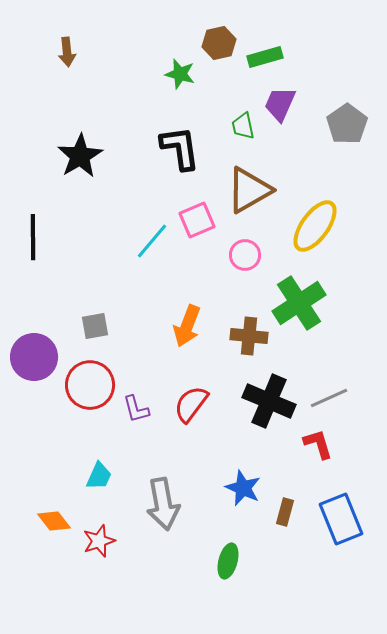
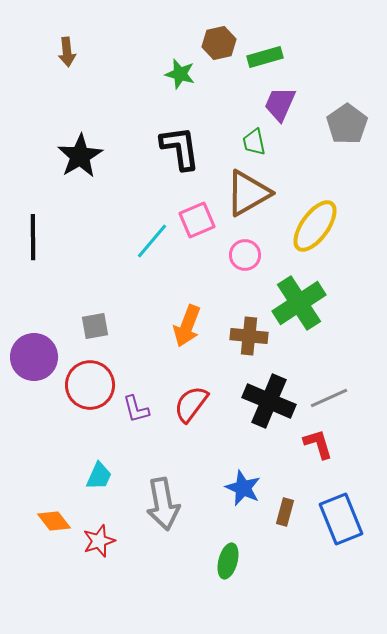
green trapezoid: moved 11 px right, 16 px down
brown triangle: moved 1 px left, 3 px down
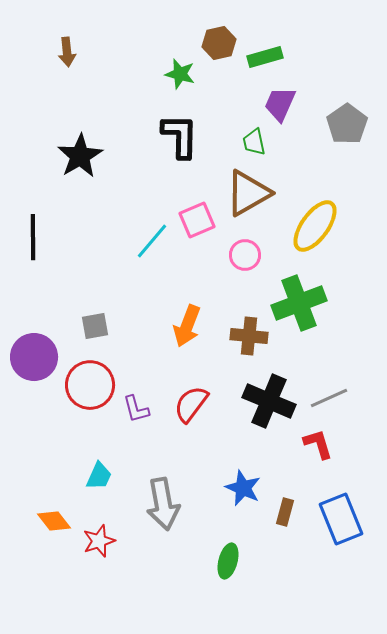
black L-shape: moved 12 px up; rotated 9 degrees clockwise
green cross: rotated 12 degrees clockwise
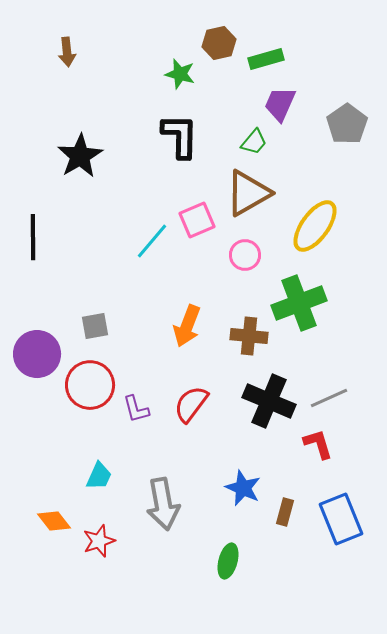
green rectangle: moved 1 px right, 2 px down
green trapezoid: rotated 128 degrees counterclockwise
purple circle: moved 3 px right, 3 px up
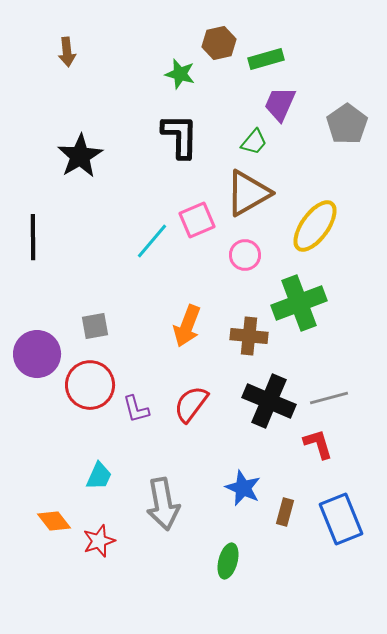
gray line: rotated 9 degrees clockwise
